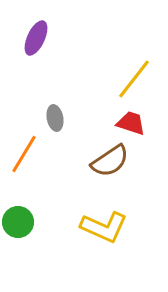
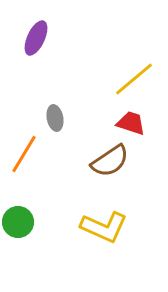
yellow line: rotated 12 degrees clockwise
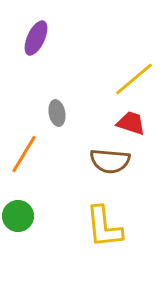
gray ellipse: moved 2 px right, 5 px up
brown semicircle: rotated 39 degrees clockwise
green circle: moved 6 px up
yellow L-shape: rotated 60 degrees clockwise
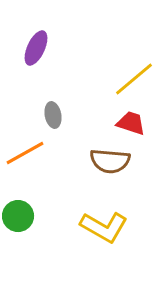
purple ellipse: moved 10 px down
gray ellipse: moved 4 px left, 2 px down
orange line: moved 1 px right, 1 px up; rotated 30 degrees clockwise
yellow L-shape: rotated 54 degrees counterclockwise
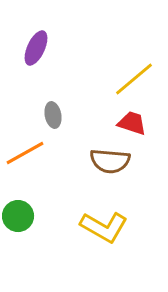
red trapezoid: moved 1 px right
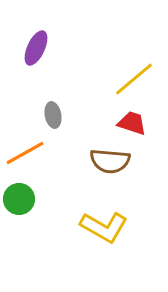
green circle: moved 1 px right, 17 px up
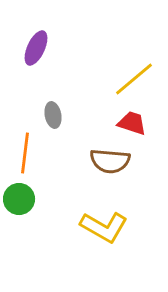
orange line: rotated 54 degrees counterclockwise
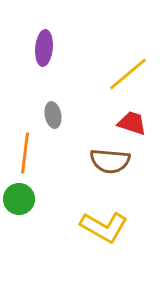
purple ellipse: moved 8 px right; rotated 20 degrees counterclockwise
yellow line: moved 6 px left, 5 px up
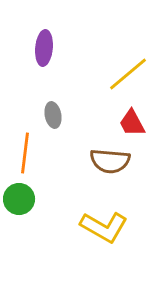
red trapezoid: rotated 136 degrees counterclockwise
